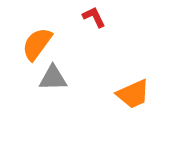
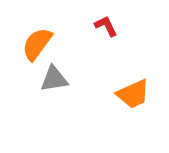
red L-shape: moved 12 px right, 9 px down
gray triangle: moved 1 px right, 1 px down; rotated 8 degrees counterclockwise
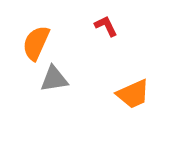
orange semicircle: moved 1 px left, 1 px up; rotated 12 degrees counterclockwise
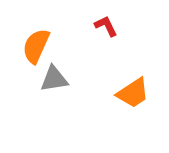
orange semicircle: moved 3 px down
orange trapezoid: moved 1 px up; rotated 9 degrees counterclockwise
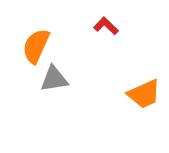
red L-shape: rotated 20 degrees counterclockwise
orange trapezoid: moved 11 px right, 1 px down; rotated 9 degrees clockwise
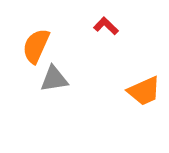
orange trapezoid: moved 3 px up
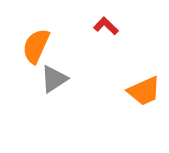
gray triangle: rotated 24 degrees counterclockwise
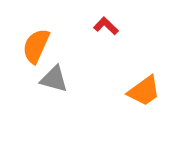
gray triangle: rotated 48 degrees clockwise
orange trapezoid: rotated 12 degrees counterclockwise
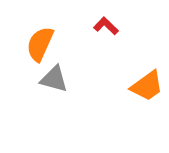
orange semicircle: moved 4 px right, 2 px up
orange trapezoid: moved 3 px right, 5 px up
